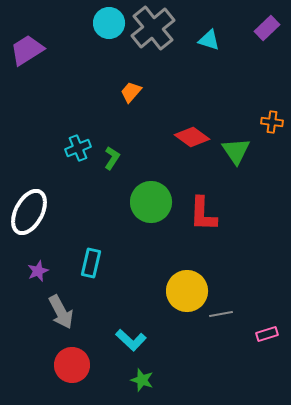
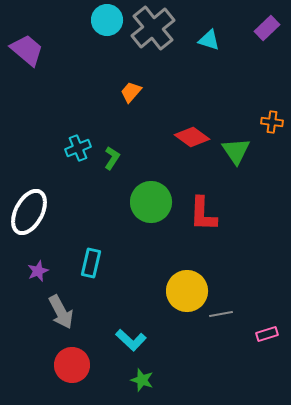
cyan circle: moved 2 px left, 3 px up
purple trapezoid: rotated 72 degrees clockwise
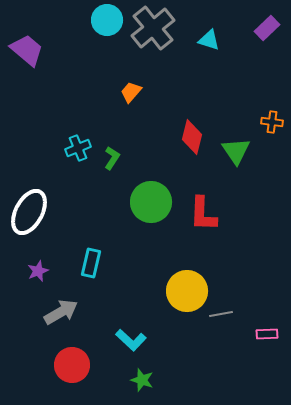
red diamond: rotated 68 degrees clockwise
gray arrow: rotated 92 degrees counterclockwise
pink rectangle: rotated 15 degrees clockwise
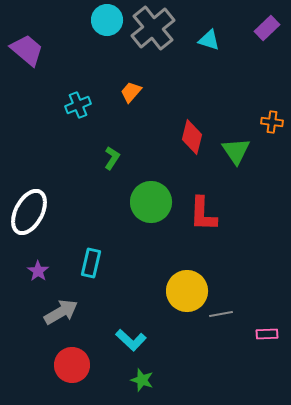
cyan cross: moved 43 px up
purple star: rotated 15 degrees counterclockwise
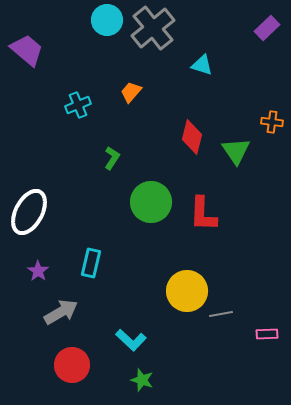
cyan triangle: moved 7 px left, 25 px down
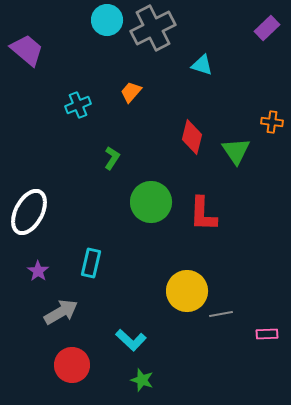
gray cross: rotated 12 degrees clockwise
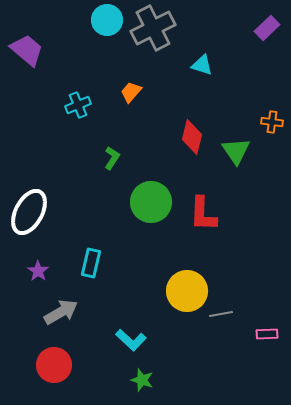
red circle: moved 18 px left
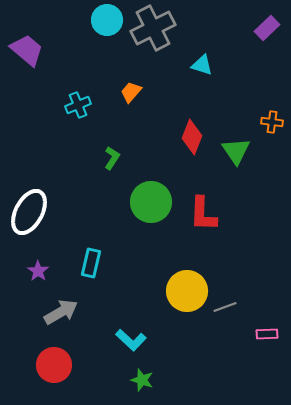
red diamond: rotated 8 degrees clockwise
gray line: moved 4 px right, 7 px up; rotated 10 degrees counterclockwise
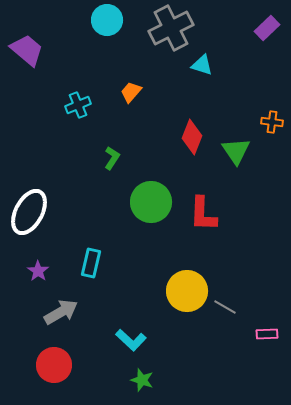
gray cross: moved 18 px right
gray line: rotated 50 degrees clockwise
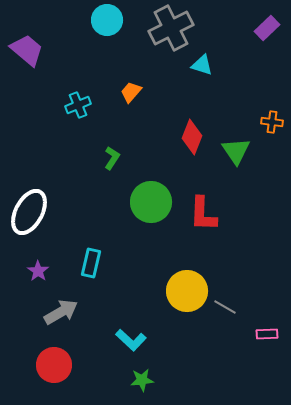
green star: rotated 25 degrees counterclockwise
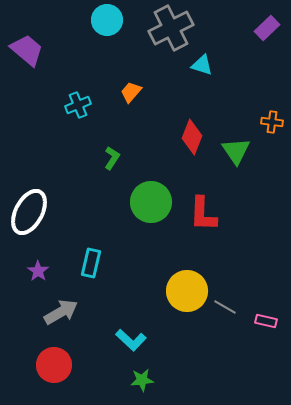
pink rectangle: moved 1 px left, 13 px up; rotated 15 degrees clockwise
